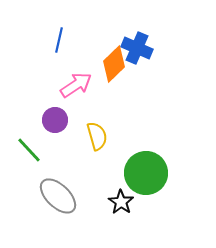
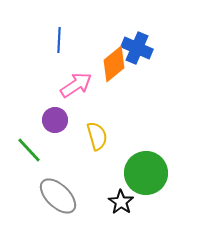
blue line: rotated 10 degrees counterclockwise
orange diamond: rotated 6 degrees clockwise
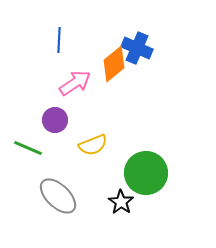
pink arrow: moved 1 px left, 2 px up
yellow semicircle: moved 4 px left, 9 px down; rotated 84 degrees clockwise
green line: moved 1 px left, 2 px up; rotated 24 degrees counterclockwise
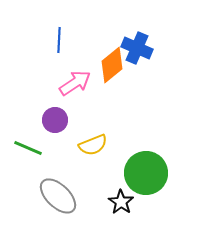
orange diamond: moved 2 px left, 1 px down
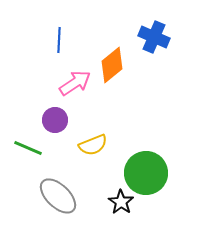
blue cross: moved 17 px right, 11 px up
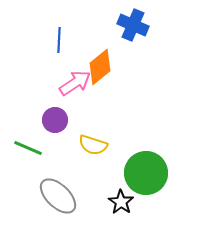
blue cross: moved 21 px left, 12 px up
orange diamond: moved 12 px left, 2 px down
yellow semicircle: rotated 40 degrees clockwise
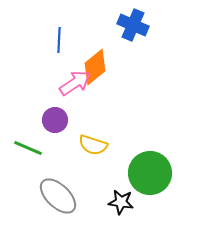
orange diamond: moved 5 px left
green circle: moved 4 px right
black star: rotated 25 degrees counterclockwise
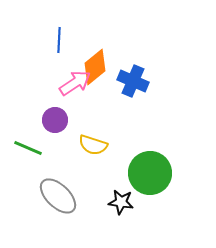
blue cross: moved 56 px down
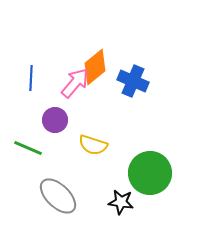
blue line: moved 28 px left, 38 px down
pink arrow: rotated 16 degrees counterclockwise
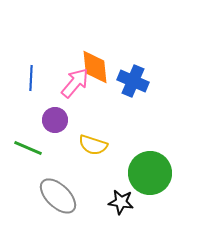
orange diamond: rotated 57 degrees counterclockwise
